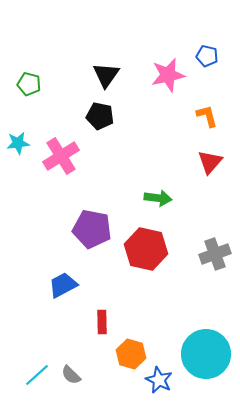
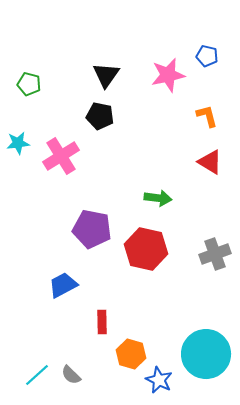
red triangle: rotated 40 degrees counterclockwise
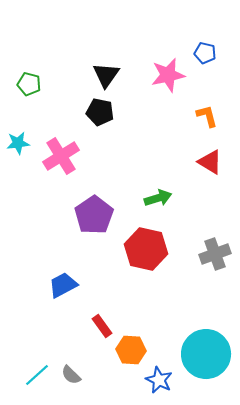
blue pentagon: moved 2 px left, 3 px up
black pentagon: moved 4 px up
green arrow: rotated 24 degrees counterclockwise
purple pentagon: moved 2 px right, 14 px up; rotated 27 degrees clockwise
red rectangle: moved 4 px down; rotated 35 degrees counterclockwise
orange hexagon: moved 4 px up; rotated 12 degrees counterclockwise
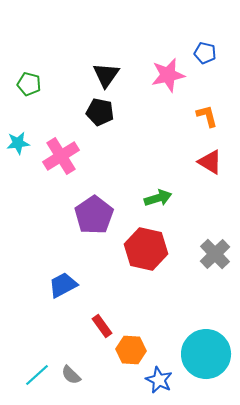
gray cross: rotated 24 degrees counterclockwise
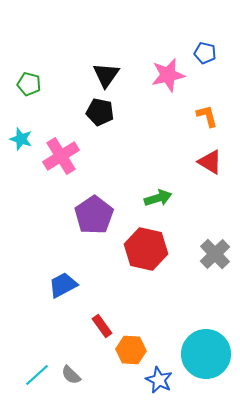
cyan star: moved 3 px right, 4 px up; rotated 25 degrees clockwise
